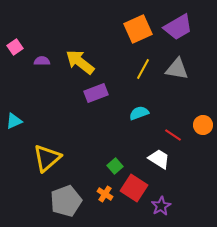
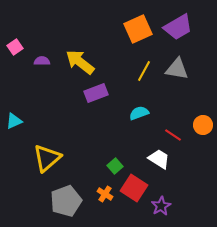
yellow line: moved 1 px right, 2 px down
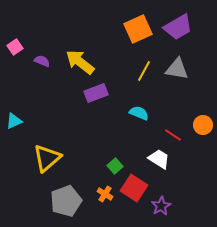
purple semicircle: rotated 21 degrees clockwise
cyan semicircle: rotated 42 degrees clockwise
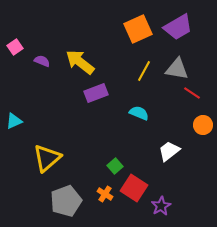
red line: moved 19 px right, 42 px up
white trapezoid: moved 10 px right, 8 px up; rotated 70 degrees counterclockwise
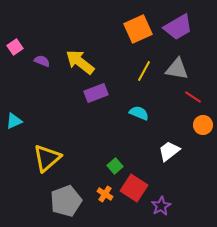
red line: moved 1 px right, 4 px down
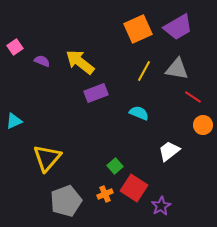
yellow triangle: rotated 8 degrees counterclockwise
orange cross: rotated 35 degrees clockwise
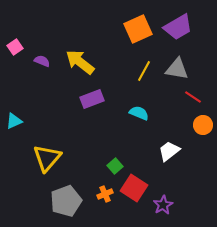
purple rectangle: moved 4 px left, 6 px down
purple star: moved 2 px right, 1 px up
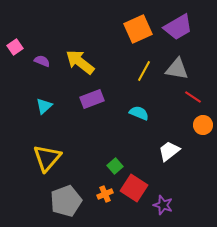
cyan triangle: moved 30 px right, 15 px up; rotated 18 degrees counterclockwise
purple star: rotated 24 degrees counterclockwise
